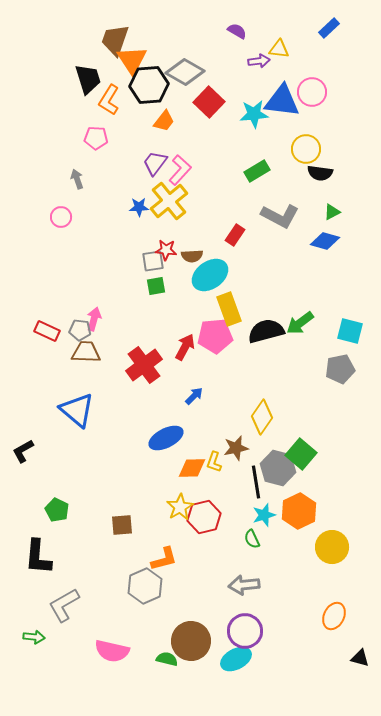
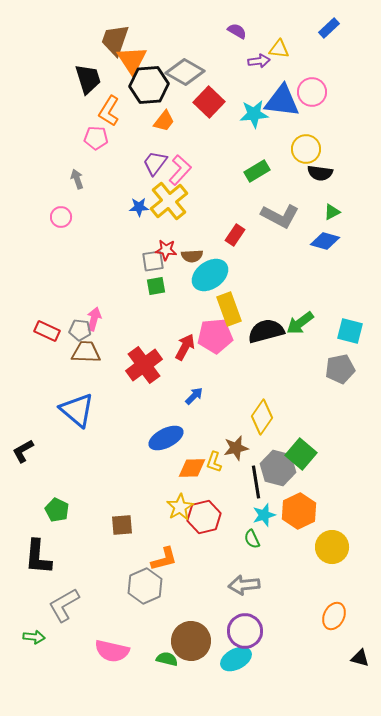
orange L-shape at (109, 100): moved 11 px down
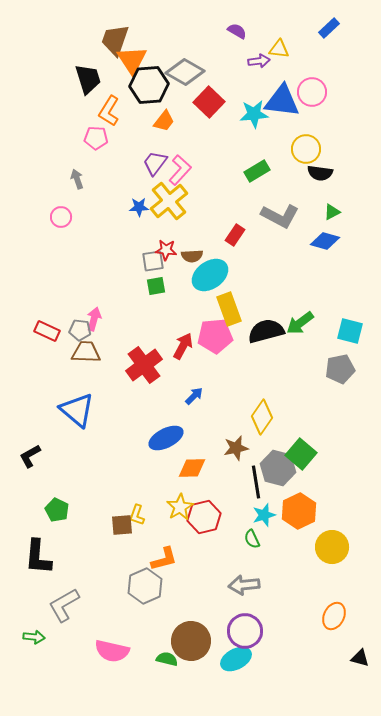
red arrow at (185, 347): moved 2 px left, 1 px up
black L-shape at (23, 451): moved 7 px right, 5 px down
yellow L-shape at (214, 462): moved 77 px left, 53 px down
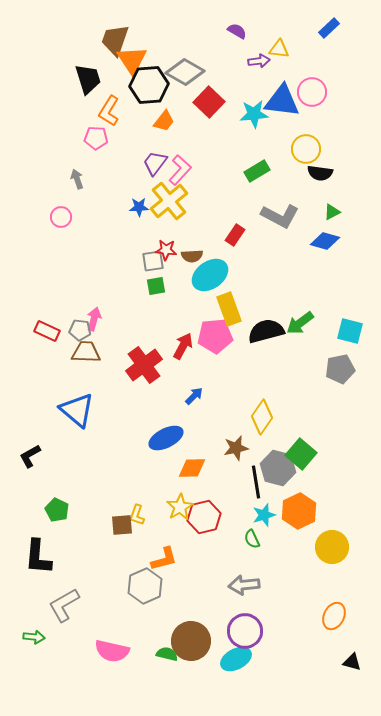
black triangle at (360, 658): moved 8 px left, 4 px down
green semicircle at (167, 659): moved 5 px up
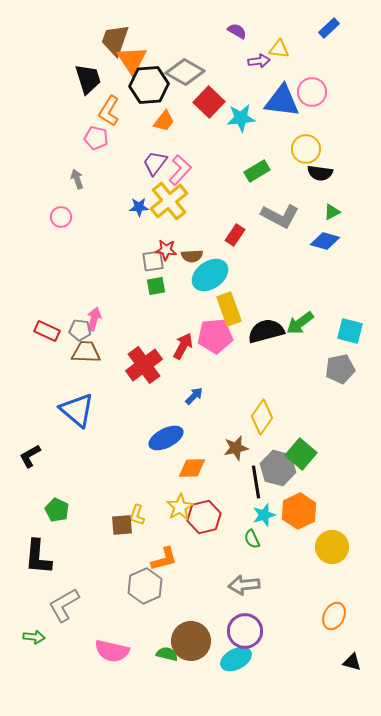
cyan star at (254, 114): moved 13 px left, 4 px down
pink pentagon at (96, 138): rotated 10 degrees clockwise
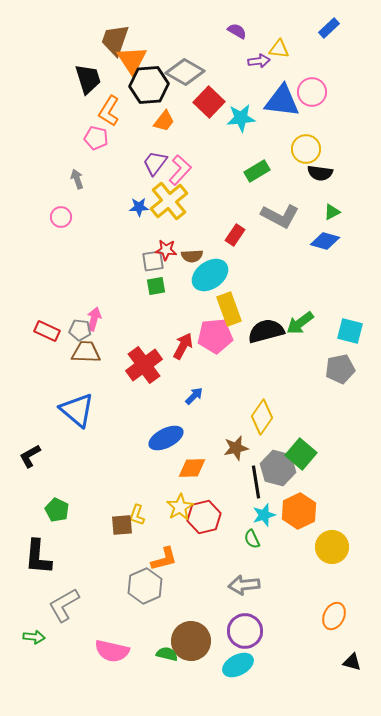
cyan ellipse at (236, 659): moved 2 px right, 6 px down
